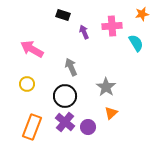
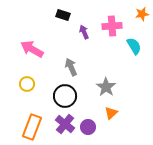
cyan semicircle: moved 2 px left, 3 px down
purple cross: moved 2 px down
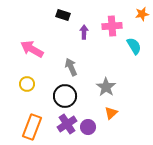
purple arrow: rotated 24 degrees clockwise
purple cross: moved 2 px right; rotated 18 degrees clockwise
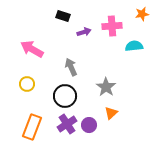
black rectangle: moved 1 px down
purple arrow: rotated 72 degrees clockwise
cyan semicircle: rotated 66 degrees counterclockwise
purple circle: moved 1 px right, 2 px up
